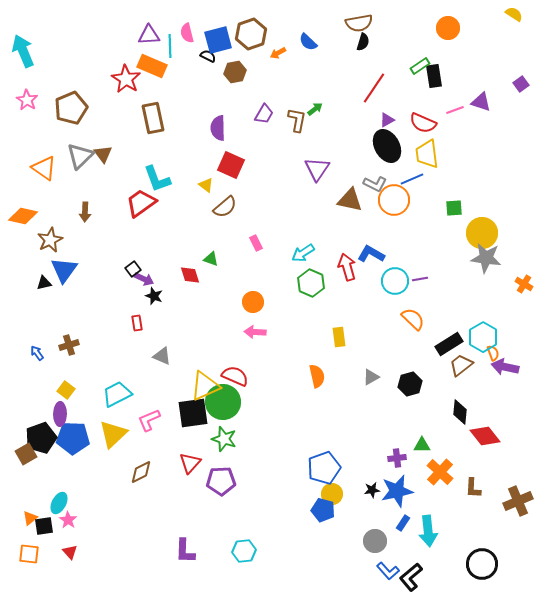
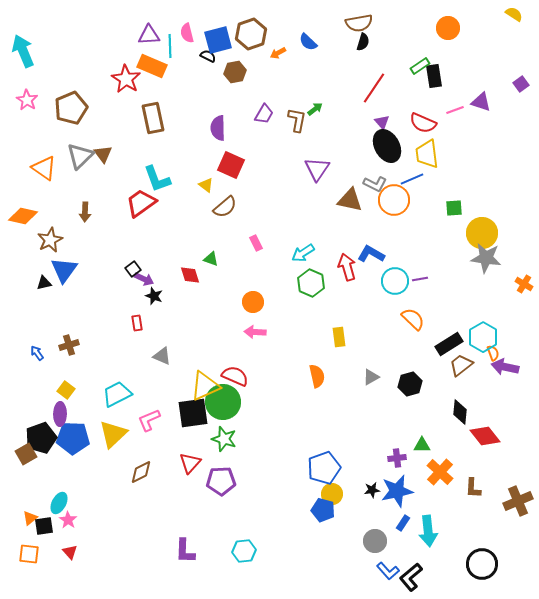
purple triangle at (387, 120): moved 5 px left, 2 px down; rotated 42 degrees counterclockwise
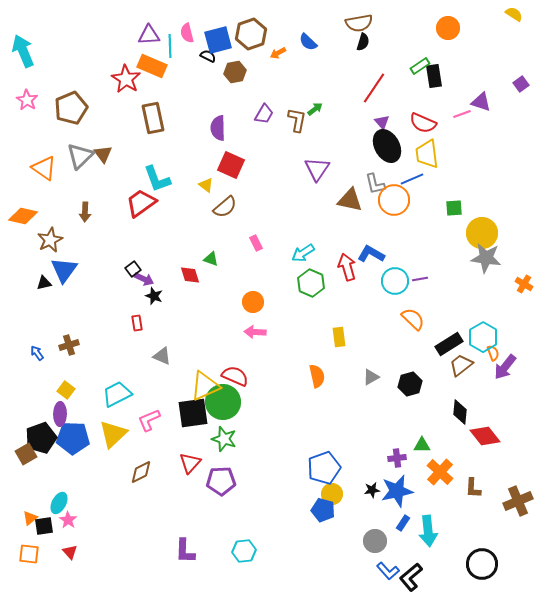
pink line at (455, 110): moved 7 px right, 4 px down
gray L-shape at (375, 184): rotated 50 degrees clockwise
purple arrow at (505, 367): rotated 64 degrees counterclockwise
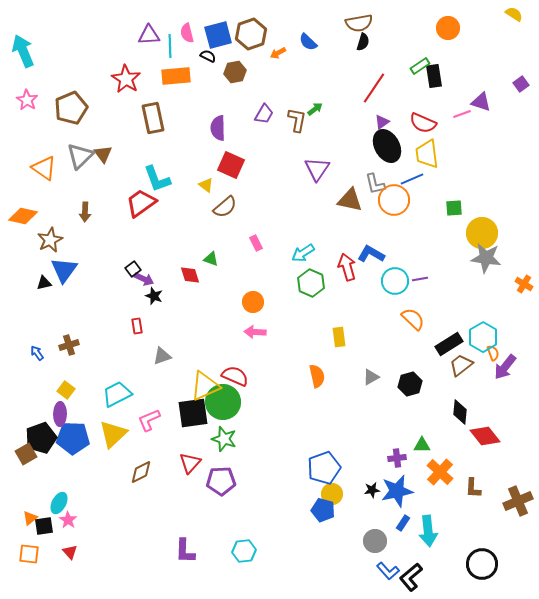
blue square at (218, 40): moved 5 px up
orange rectangle at (152, 66): moved 24 px right, 10 px down; rotated 28 degrees counterclockwise
purple triangle at (382, 122): rotated 35 degrees clockwise
red rectangle at (137, 323): moved 3 px down
gray triangle at (162, 356): rotated 42 degrees counterclockwise
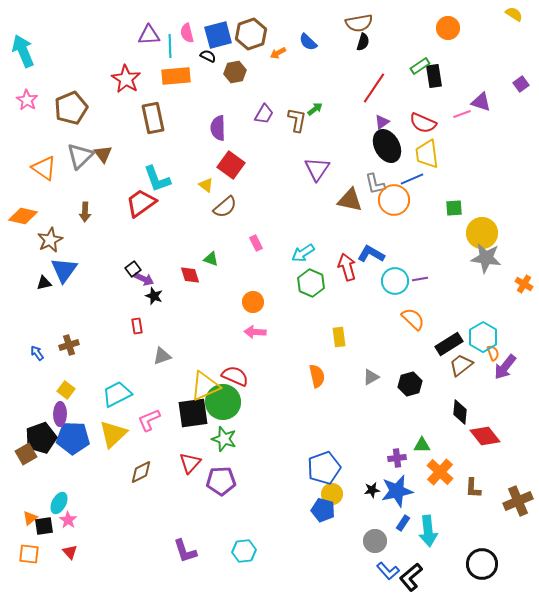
red square at (231, 165): rotated 12 degrees clockwise
purple L-shape at (185, 551): rotated 20 degrees counterclockwise
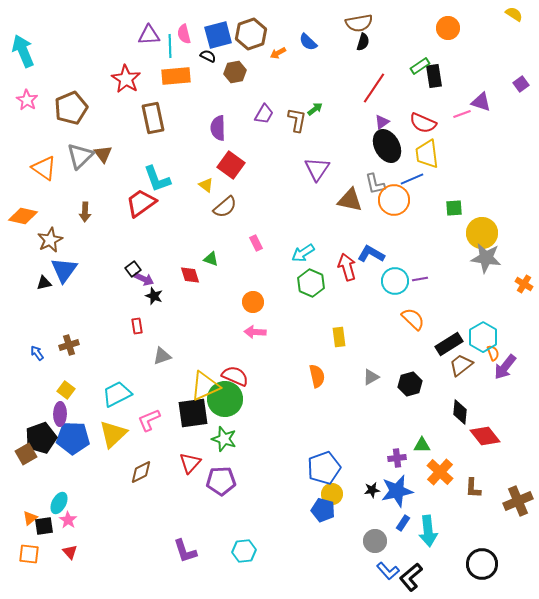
pink semicircle at (187, 33): moved 3 px left, 1 px down
green circle at (223, 402): moved 2 px right, 3 px up
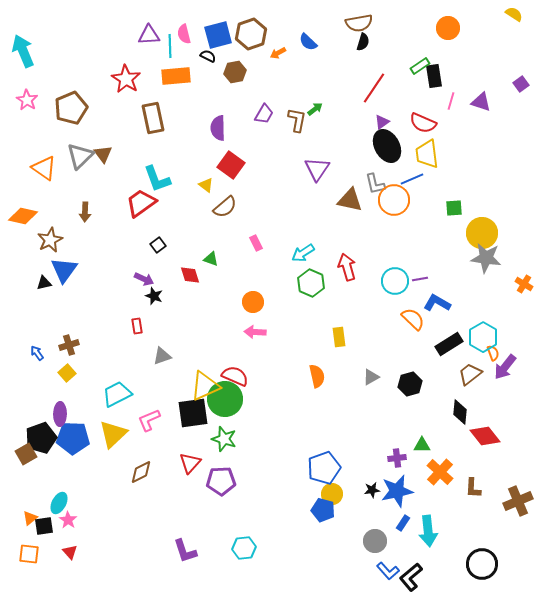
pink line at (462, 114): moved 11 px left, 13 px up; rotated 54 degrees counterclockwise
blue L-shape at (371, 254): moved 66 px right, 49 px down
black square at (133, 269): moved 25 px right, 24 px up
brown trapezoid at (461, 365): moved 9 px right, 9 px down
yellow square at (66, 390): moved 1 px right, 17 px up; rotated 12 degrees clockwise
cyan hexagon at (244, 551): moved 3 px up
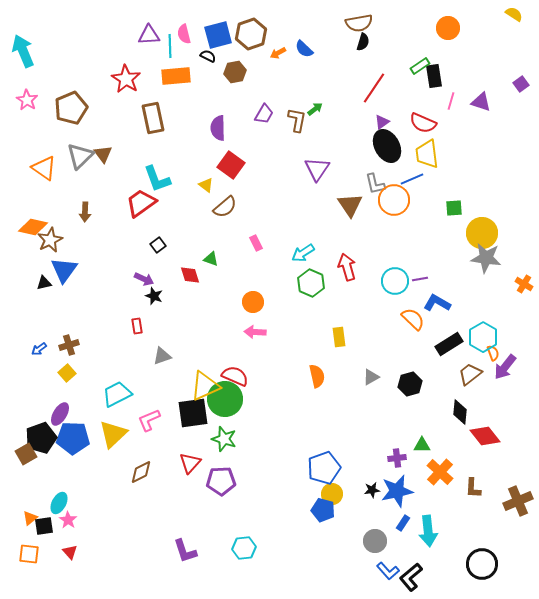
blue semicircle at (308, 42): moved 4 px left, 7 px down
brown triangle at (350, 200): moved 5 px down; rotated 44 degrees clockwise
orange diamond at (23, 216): moved 10 px right, 11 px down
blue arrow at (37, 353): moved 2 px right, 4 px up; rotated 91 degrees counterclockwise
purple ellipse at (60, 414): rotated 30 degrees clockwise
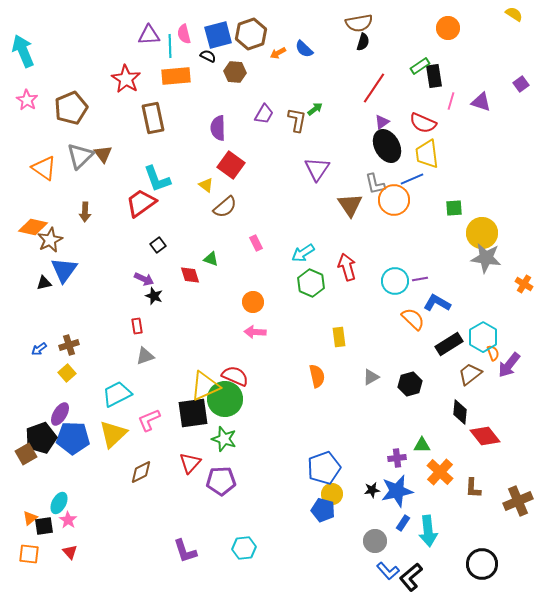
brown hexagon at (235, 72): rotated 15 degrees clockwise
gray triangle at (162, 356): moved 17 px left
purple arrow at (505, 367): moved 4 px right, 2 px up
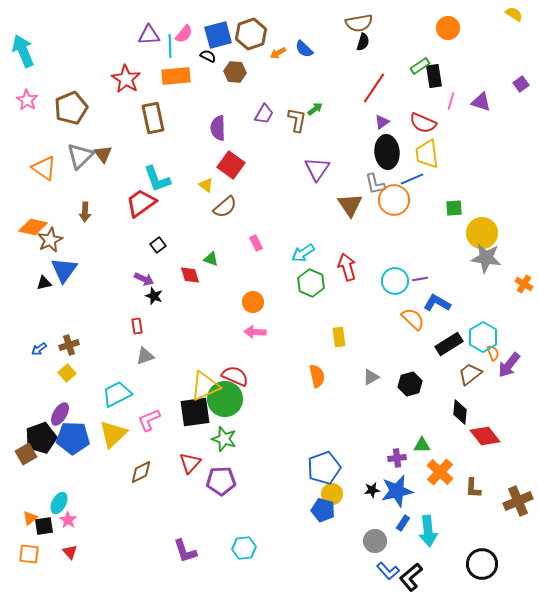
pink semicircle at (184, 34): rotated 126 degrees counterclockwise
black ellipse at (387, 146): moved 6 px down; rotated 24 degrees clockwise
black square at (193, 413): moved 2 px right, 1 px up
